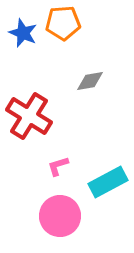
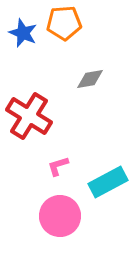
orange pentagon: moved 1 px right
gray diamond: moved 2 px up
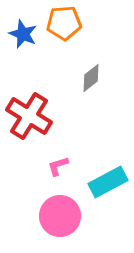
blue star: moved 1 px down
gray diamond: moved 1 px right, 1 px up; rotated 28 degrees counterclockwise
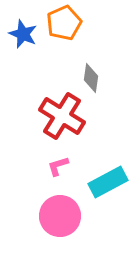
orange pentagon: rotated 20 degrees counterclockwise
gray diamond: rotated 44 degrees counterclockwise
red cross: moved 33 px right
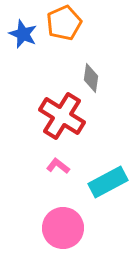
pink L-shape: rotated 55 degrees clockwise
pink circle: moved 3 px right, 12 px down
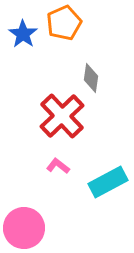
blue star: rotated 12 degrees clockwise
red cross: rotated 15 degrees clockwise
pink circle: moved 39 px left
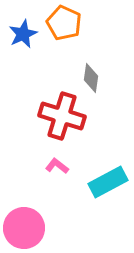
orange pentagon: rotated 24 degrees counterclockwise
blue star: rotated 12 degrees clockwise
red cross: rotated 30 degrees counterclockwise
pink L-shape: moved 1 px left
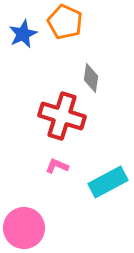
orange pentagon: moved 1 px right, 1 px up
pink L-shape: rotated 15 degrees counterclockwise
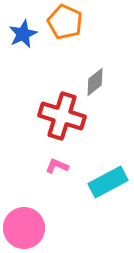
gray diamond: moved 4 px right, 4 px down; rotated 44 degrees clockwise
